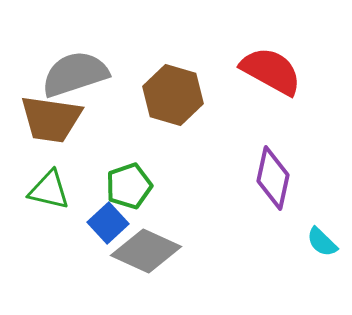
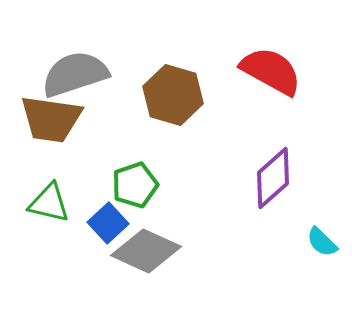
purple diamond: rotated 36 degrees clockwise
green pentagon: moved 6 px right, 1 px up
green triangle: moved 13 px down
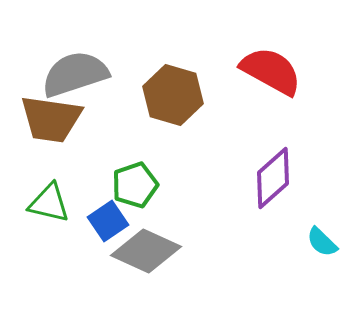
blue square: moved 2 px up; rotated 9 degrees clockwise
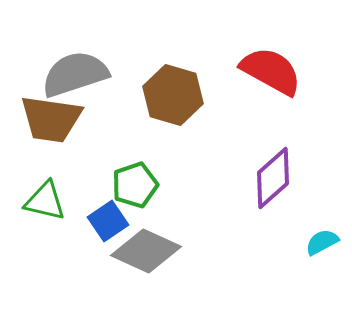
green triangle: moved 4 px left, 2 px up
cyan semicircle: rotated 108 degrees clockwise
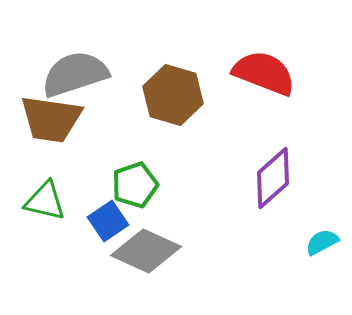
red semicircle: moved 7 px left, 2 px down; rotated 8 degrees counterclockwise
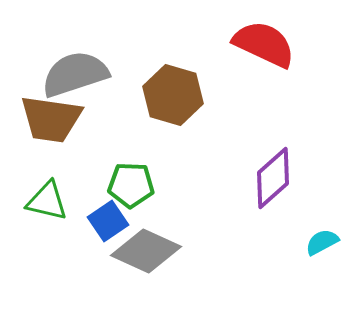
red semicircle: moved 29 px up; rotated 4 degrees clockwise
green pentagon: moved 4 px left; rotated 21 degrees clockwise
green triangle: moved 2 px right
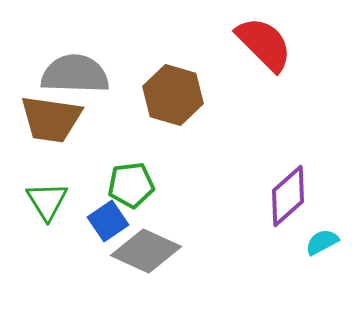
red semicircle: rotated 20 degrees clockwise
gray semicircle: rotated 20 degrees clockwise
purple diamond: moved 15 px right, 18 px down
green pentagon: rotated 9 degrees counterclockwise
green triangle: rotated 45 degrees clockwise
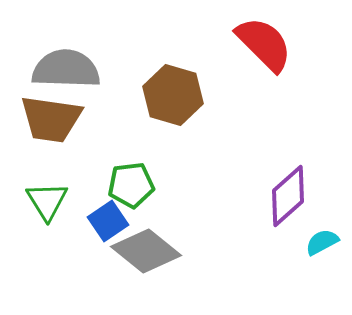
gray semicircle: moved 9 px left, 5 px up
gray diamond: rotated 14 degrees clockwise
